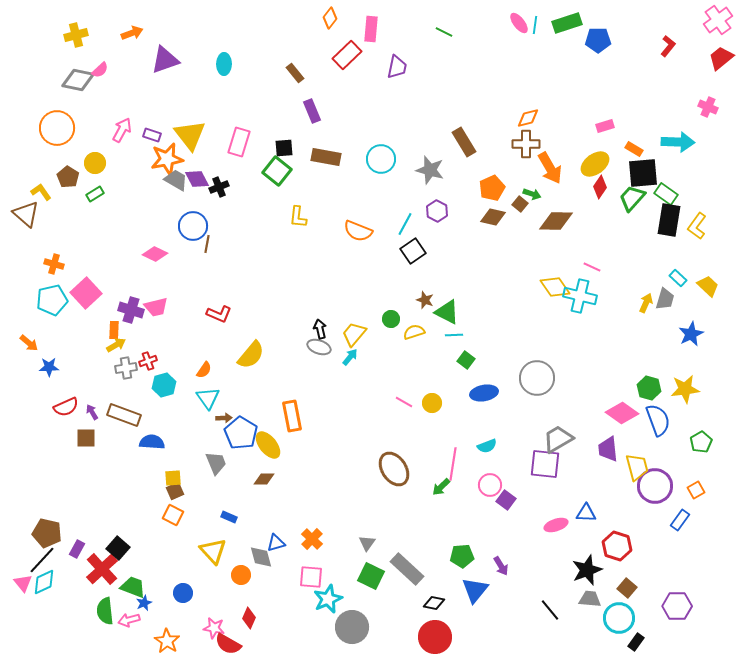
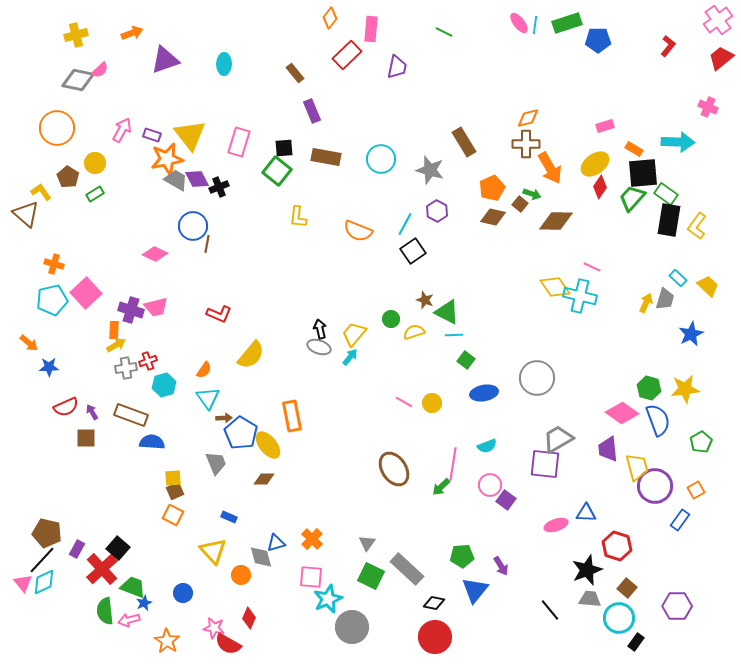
brown rectangle at (124, 415): moved 7 px right
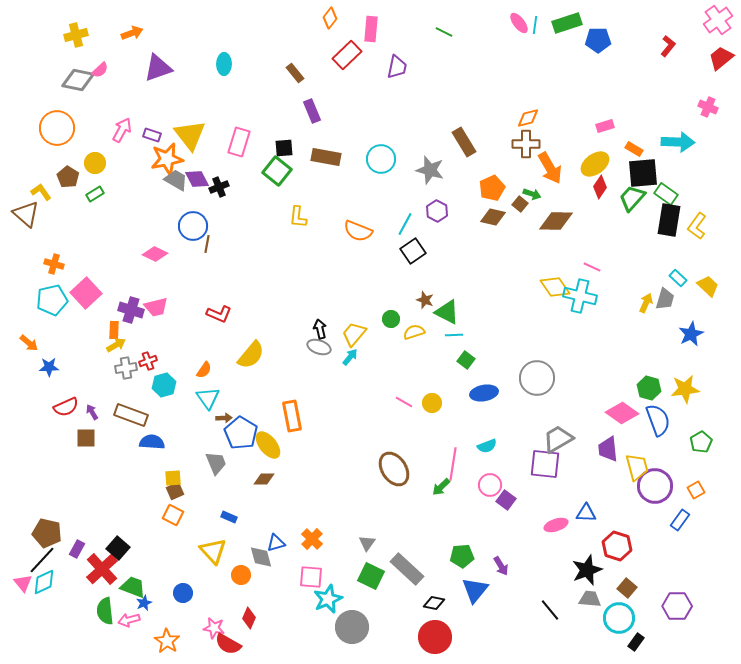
purple triangle at (165, 60): moved 7 px left, 8 px down
